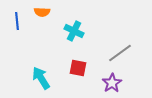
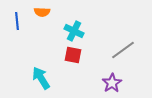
gray line: moved 3 px right, 3 px up
red square: moved 5 px left, 13 px up
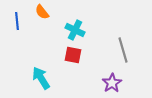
orange semicircle: rotated 49 degrees clockwise
cyan cross: moved 1 px right, 1 px up
gray line: rotated 70 degrees counterclockwise
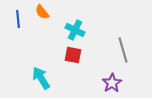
blue line: moved 1 px right, 2 px up
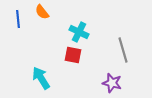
cyan cross: moved 4 px right, 2 px down
purple star: rotated 24 degrees counterclockwise
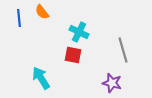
blue line: moved 1 px right, 1 px up
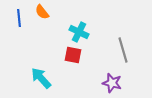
cyan arrow: rotated 10 degrees counterclockwise
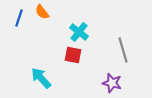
blue line: rotated 24 degrees clockwise
cyan cross: rotated 12 degrees clockwise
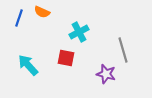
orange semicircle: rotated 28 degrees counterclockwise
cyan cross: rotated 24 degrees clockwise
red square: moved 7 px left, 3 px down
cyan arrow: moved 13 px left, 13 px up
purple star: moved 6 px left, 9 px up
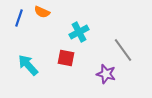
gray line: rotated 20 degrees counterclockwise
